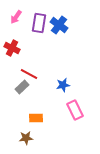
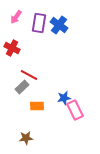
red line: moved 1 px down
blue star: moved 1 px right, 13 px down
orange rectangle: moved 1 px right, 12 px up
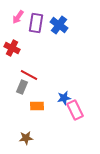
pink arrow: moved 2 px right
purple rectangle: moved 3 px left
gray rectangle: rotated 24 degrees counterclockwise
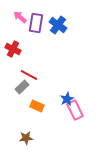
pink arrow: moved 2 px right; rotated 96 degrees clockwise
blue cross: moved 1 px left
red cross: moved 1 px right, 1 px down
gray rectangle: rotated 24 degrees clockwise
blue star: moved 3 px right, 1 px down; rotated 16 degrees counterclockwise
orange rectangle: rotated 24 degrees clockwise
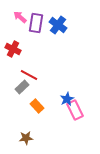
orange rectangle: rotated 24 degrees clockwise
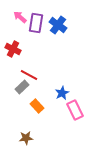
blue star: moved 5 px left, 6 px up
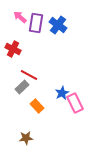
pink rectangle: moved 7 px up
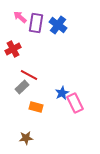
red cross: rotated 35 degrees clockwise
orange rectangle: moved 1 px left, 1 px down; rotated 32 degrees counterclockwise
